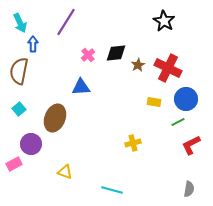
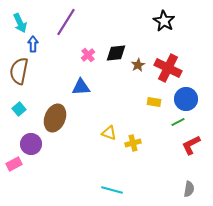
yellow triangle: moved 44 px right, 39 px up
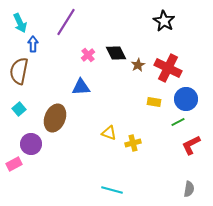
black diamond: rotated 70 degrees clockwise
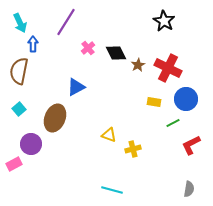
pink cross: moved 7 px up
blue triangle: moved 5 px left; rotated 24 degrees counterclockwise
green line: moved 5 px left, 1 px down
yellow triangle: moved 2 px down
yellow cross: moved 6 px down
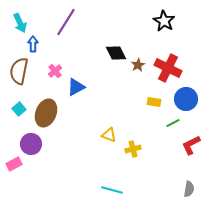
pink cross: moved 33 px left, 23 px down
brown ellipse: moved 9 px left, 5 px up
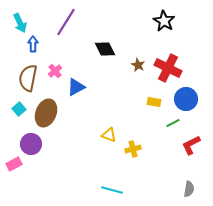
black diamond: moved 11 px left, 4 px up
brown star: rotated 16 degrees counterclockwise
brown semicircle: moved 9 px right, 7 px down
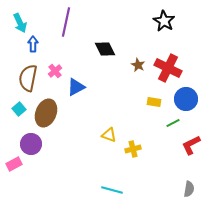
purple line: rotated 20 degrees counterclockwise
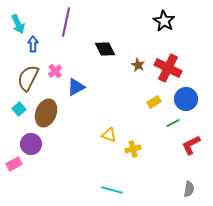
cyan arrow: moved 2 px left, 1 px down
brown semicircle: rotated 16 degrees clockwise
yellow rectangle: rotated 40 degrees counterclockwise
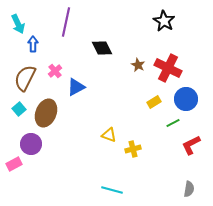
black diamond: moved 3 px left, 1 px up
brown semicircle: moved 3 px left
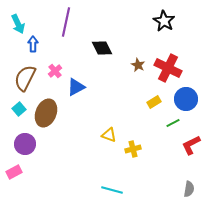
purple circle: moved 6 px left
pink rectangle: moved 8 px down
